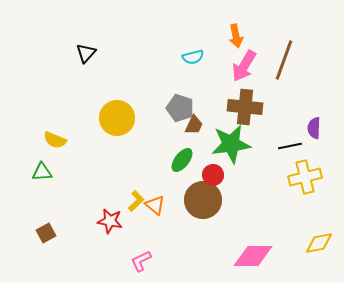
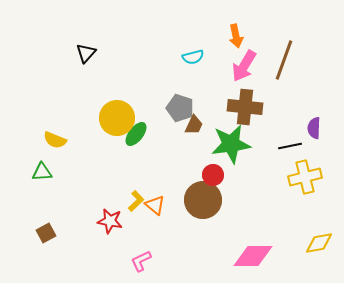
green ellipse: moved 46 px left, 26 px up
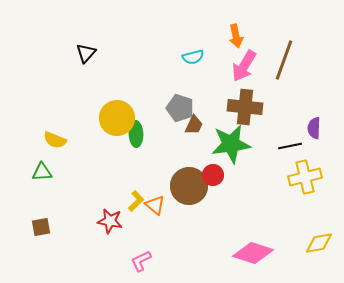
green ellipse: rotated 40 degrees counterclockwise
brown circle: moved 14 px left, 14 px up
brown square: moved 5 px left, 6 px up; rotated 18 degrees clockwise
pink diamond: moved 3 px up; rotated 18 degrees clockwise
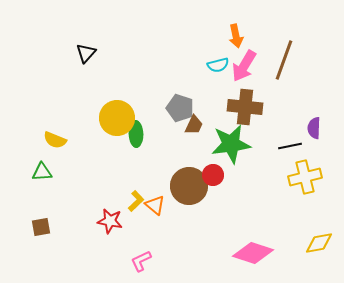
cyan semicircle: moved 25 px right, 8 px down
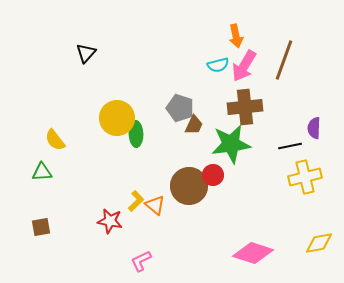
brown cross: rotated 12 degrees counterclockwise
yellow semicircle: rotated 30 degrees clockwise
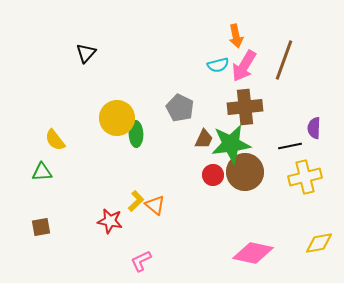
gray pentagon: rotated 8 degrees clockwise
brown trapezoid: moved 10 px right, 14 px down
brown circle: moved 56 px right, 14 px up
pink diamond: rotated 6 degrees counterclockwise
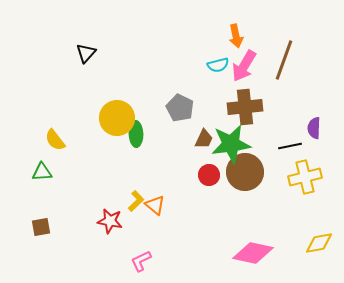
red circle: moved 4 px left
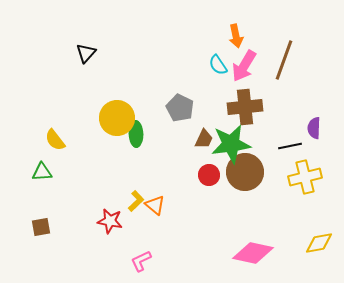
cyan semicircle: rotated 70 degrees clockwise
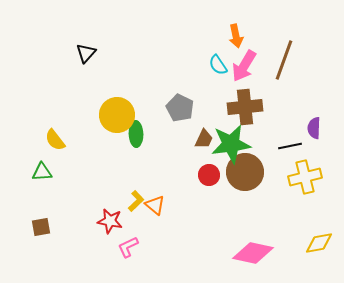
yellow circle: moved 3 px up
pink L-shape: moved 13 px left, 14 px up
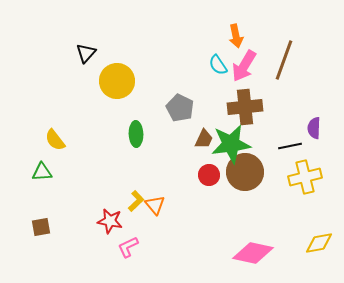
yellow circle: moved 34 px up
orange triangle: rotated 10 degrees clockwise
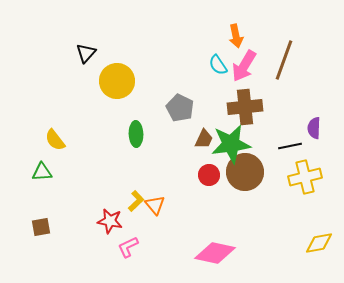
pink diamond: moved 38 px left
